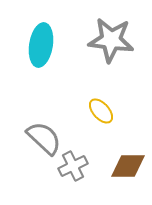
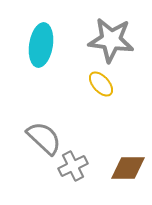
yellow ellipse: moved 27 px up
brown diamond: moved 2 px down
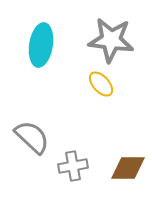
gray semicircle: moved 12 px left, 1 px up
gray cross: rotated 16 degrees clockwise
